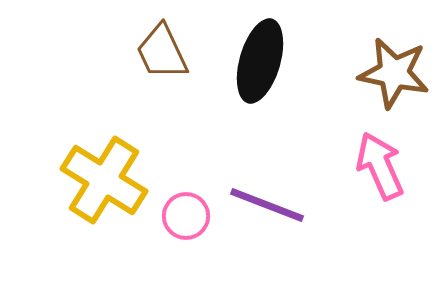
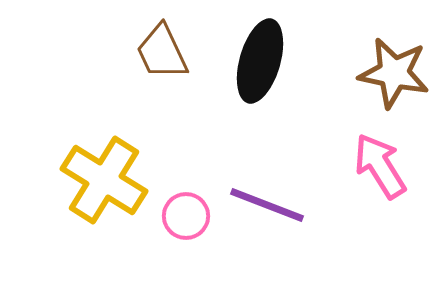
pink arrow: rotated 8 degrees counterclockwise
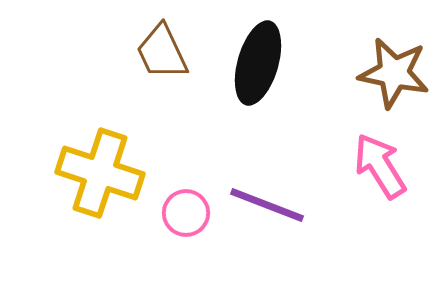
black ellipse: moved 2 px left, 2 px down
yellow cross: moved 4 px left, 7 px up; rotated 14 degrees counterclockwise
pink circle: moved 3 px up
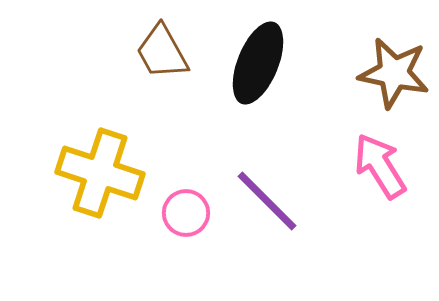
brown trapezoid: rotated 4 degrees counterclockwise
black ellipse: rotated 6 degrees clockwise
purple line: moved 4 px up; rotated 24 degrees clockwise
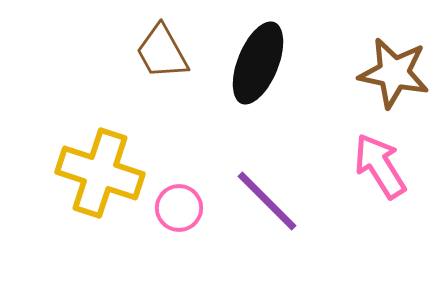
pink circle: moved 7 px left, 5 px up
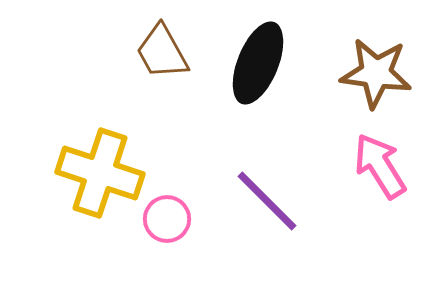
brown star: moved 18 px left; rotated 4 degrees counterclockwise
pink circle: moved 12 px left, 11 px down
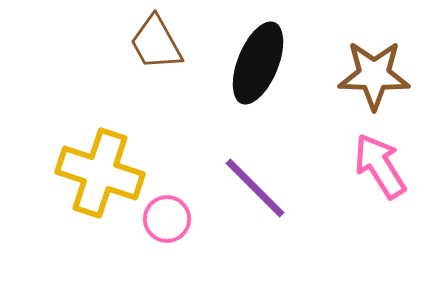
brown trapezoid: moved 6 px left, 9 px up
brown star: moved 2 px left, 2 px down; rotated 6 degrees counterclockwise
purple line: moved 12 px left, 13 px up
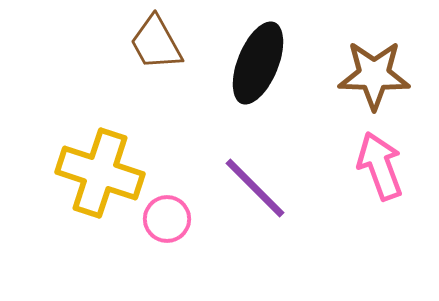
pink arrow: rotated 12 degrees clockwise
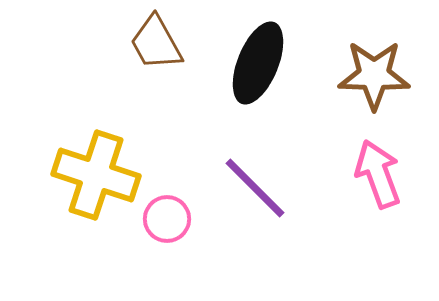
pink arrow: moved 2 px left, 8 px down
yellow cross: moved 4 px left, 2 px down
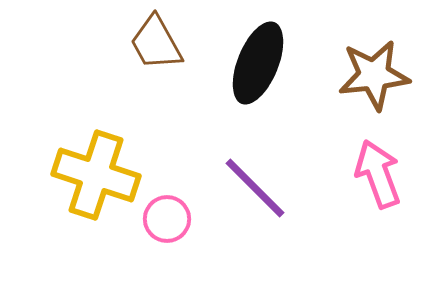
brown star: rotated 8 degrees counterclockwise
